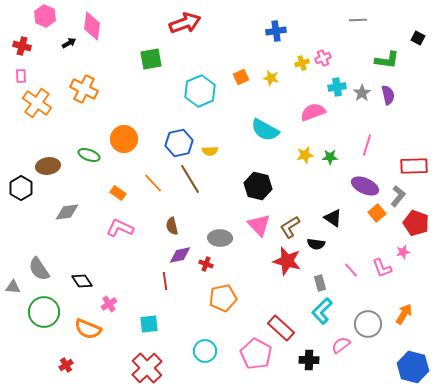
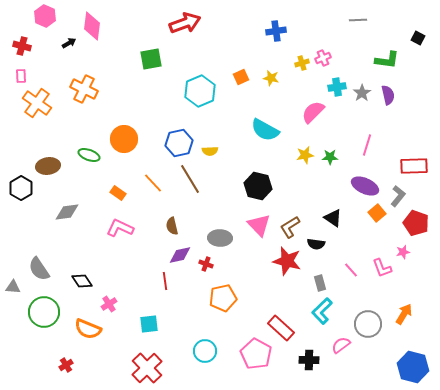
pink semicircle at (313, 112): rotated 25 degrees counterclockwise
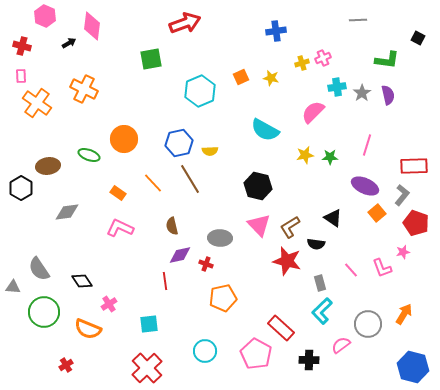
gray L-shape at (398, 196): moved 4 px right, 1 px up
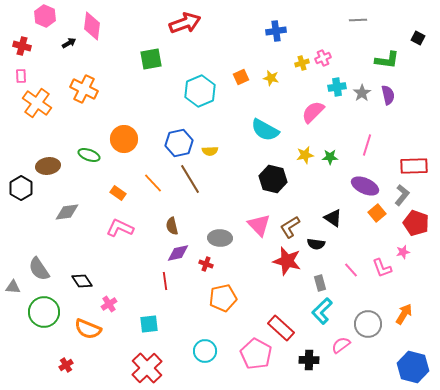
black hexagon at (258, 186): moved 15 px right, 7 px up
purple diamond at (180, 255): moved 2 px left, 2 px up
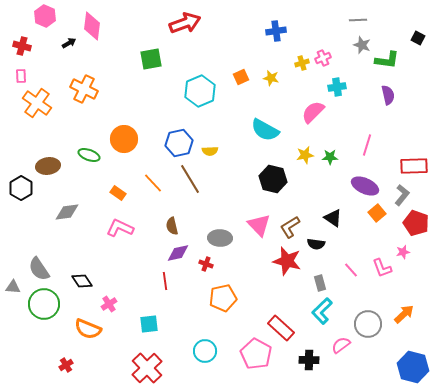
gray star at (362, 93): moved 48 px up; rotated 18 degrees counterclockwise
green circle at (44, 312): moved 8 px up
orange arrow at (404, 314): rotated 15 degrees clockwise
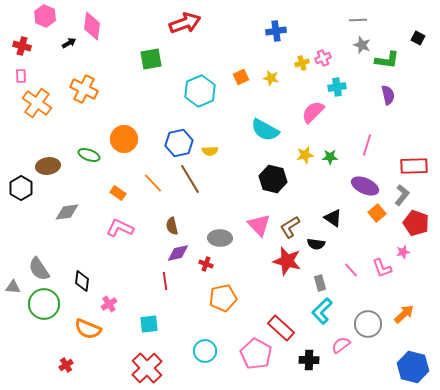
black diamond at (82, 281): rotated 40 degrees clockwise
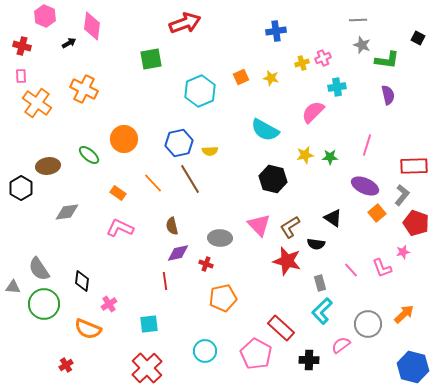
green ellipse at (89, 155): rotated 20 degrees clockwise
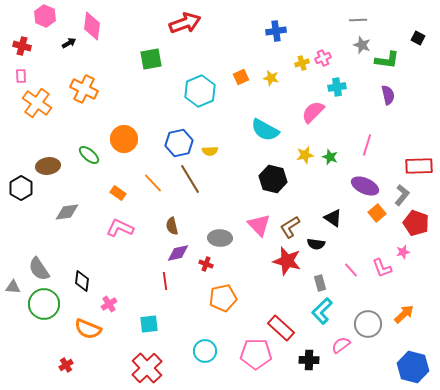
green star at (330, 157): rotated 21 degrees clockwise
red rectangle at (414, 166): moved 5 px right
pink pentagon at (256, 354): rotated 28 degrees counterclockwise
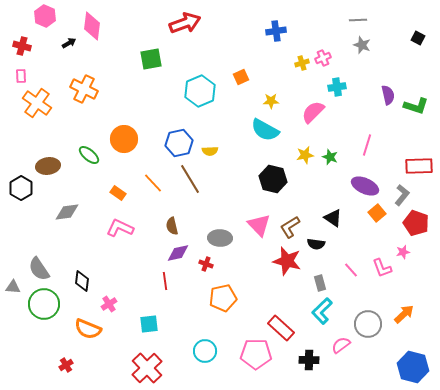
green L-shape at (387, 60): moved 29 px right, 46 px down; rotated 10 degrees clockwise
yellow star at (271, 78): moved 23 px down; rotated 14 degrees counterclockwise
